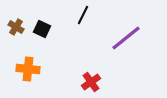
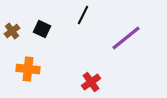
brown cross: moved 4 px left, 4 px down; rotated 21 degrees clockwise
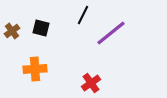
black square: moved 1 px left, 1 px up; rotated 12 degrees counterclockwise
purple line: moved 15 px left, 5 px up
orange cross: moved 7 px right; rotated 10 degrees counterclockwise
red cross: moved 1 px down
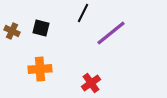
black line: moved 2 px up
brown cross: rotated 28 degrees counterclockwise
orange cross: moved 5 px right
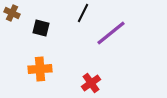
brown cross: moved 18 px up
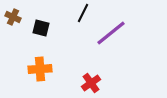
brown cross: moved 1 px right, 4 px down
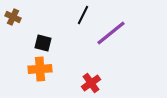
black line: moved 2 px down
black square: moved 2 px right, 15 px down
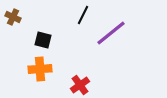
black square: moved 3 px up
red cross: moved 11 px left, 2 px down
